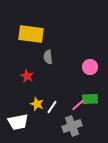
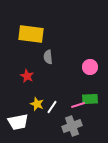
pink line: rotated 24 degrees clockwise
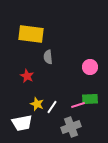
white trapezoid: moved 4 px right, 1 px down
gray cross: moved 1 px left, 1 px down
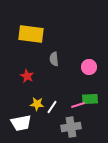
gray semicircle: moved 6 px right, 2 px down
pink circle: moved 1 px left
yellow star: rotated 16 degrees counterclockwise
white trapezoid: moved 1 px left
gray cross: rotated 12 degrees clockwise
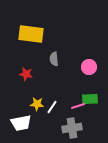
red star: moved 1 px left, 2 px up; rotated 16 degrees counterclockwise
pink line: moved 1 px down
gray cross: moved 1 px right, 1 px down
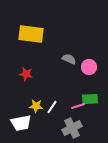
gray semicircle: moved 15 px right; rotated 120 degrees clockwise
yellow star: moved 1 px left, 2 px down
gray cross: rotated 18 degrees counterclockwise
